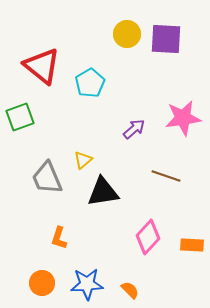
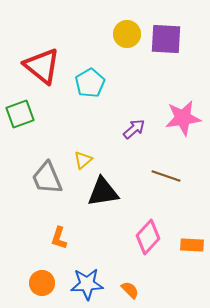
green square: moved 3 px up
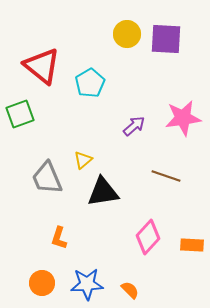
purple arrow: moved 3 px up
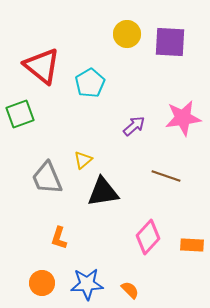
purple square: moved 4 px right, 3 px down
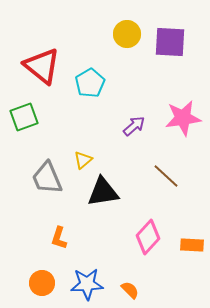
green square: moved 4 px right, 3 px down
brown line: rotated 24 degrees clockwise
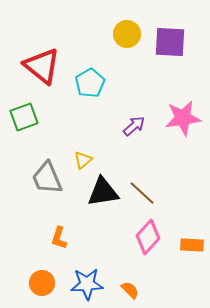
brown line: moved 24 px left, 17 px down
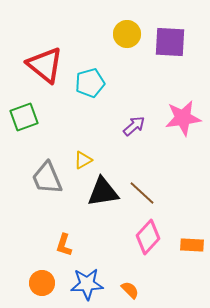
red triangle: moved 3 px right, 1 px up
cyan pentagon: rotated 16 degrees clockwise
yellow triangle: rotated 12 degrees clockwise
orange L-shape: moved 5 px right, 7 px down
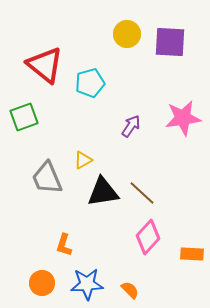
purple arrow: moved 3 px left; rotated 15 degrees counterclockwise
orange rectangle: moved 9 px down
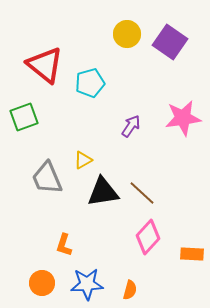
purple square: rotated 32 degrees clockwise
orange semicircle: rotated 60 degrees clockwise
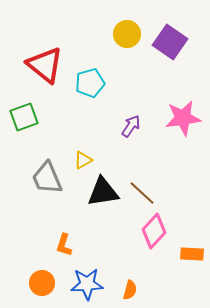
pink diamond: moved 6 px right, 6 px up
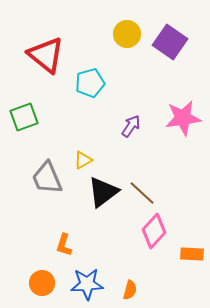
red triangle: moved 1 px right, 10 px up
black triangle: rotated 28 degrees counterclockwise
